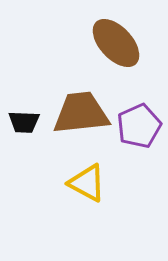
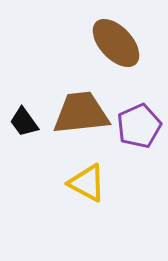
black trapezoid: rotated 52 degrees clockwise
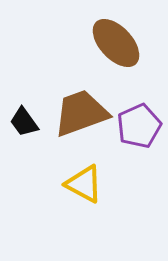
brown trapezoid: rotated 14 degrees counterclockwise
yellow triangle: moved 3 px left, 1 px down
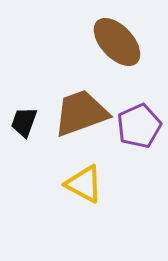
brown ellipse: moved 1 px right, 1 px up
black trapezoid: rotated 56 degrees clockwise
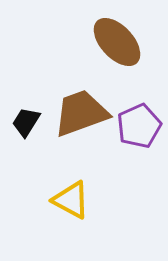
black trapezoid: moved 2 px right; rotated 12 degrees clockwise
yellow triangle: moved 13 px left, 16 px down
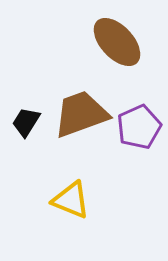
brown trapezoid: moved 1 px down
purple pentagon: moved 1 px down
yellow triangle: rotated 6 degrees counterclockwise
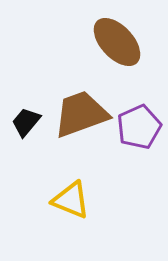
black trapezoid: rotated 8 degrees clockwise
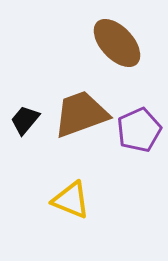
brown ellipse: moved 1 px down
black trapezoid: moved 1 px left, 2 px up
purple pentagon: moved 3 px down
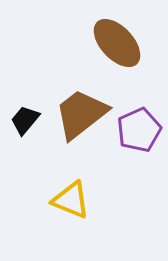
brown trapezoid: rotated 18 degrees counterclockwise
